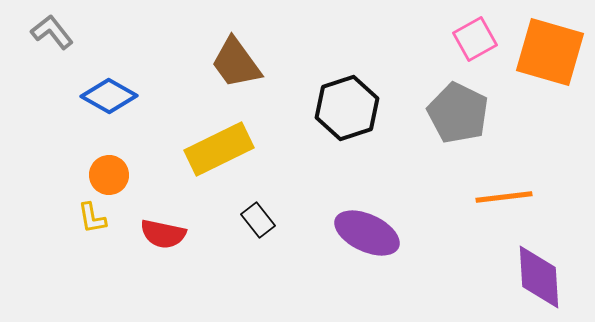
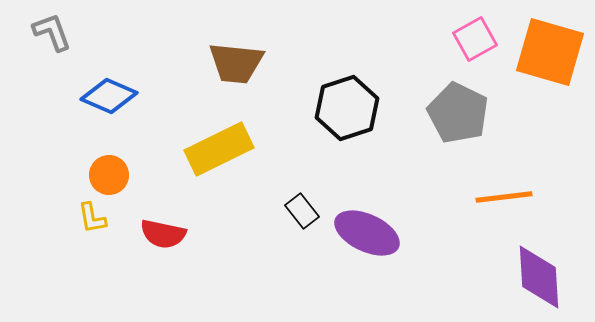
gray L-shape: rotated 18 degrees clockwise
brown trapezoid: rotated 48 degrees counterclockwise
blue diamond: rotated 6 degrees counterclockwise
black rectangle: moved 44 px right, 9 px up
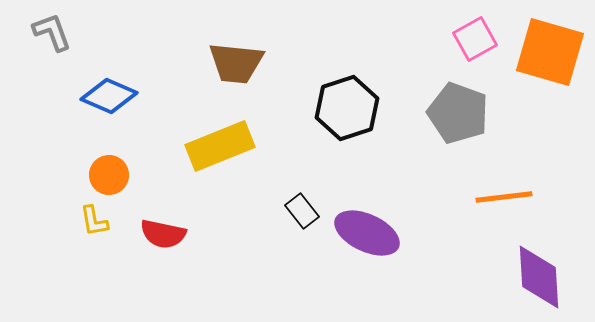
gray pentagon: rotated 6 degrees counterclockwise
yellow rectangle: moved 1 px right, 3 px up; rotated 4 degrees clockwise
yellow L-shape: moved 2 px right, 3 px down
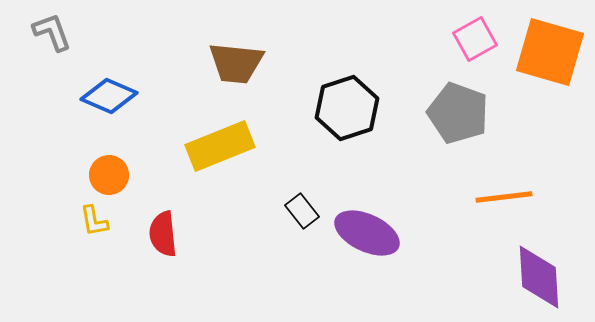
red semicircle: rotated 72 degrees clockwise
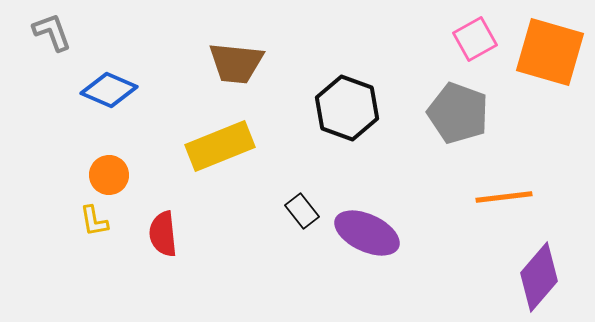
blue diamond: moved 6 px up
black hexagon: rotated 22 degrees counterclockwise
purple diamond: rotated 44 degrees clockwise
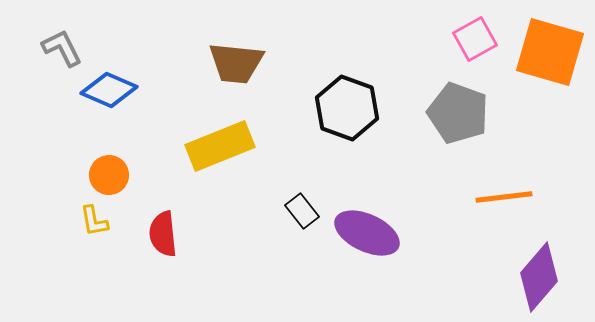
gray L-shape: moved 10 px right, 16 px down; rotated 6 degrees counterclockwise
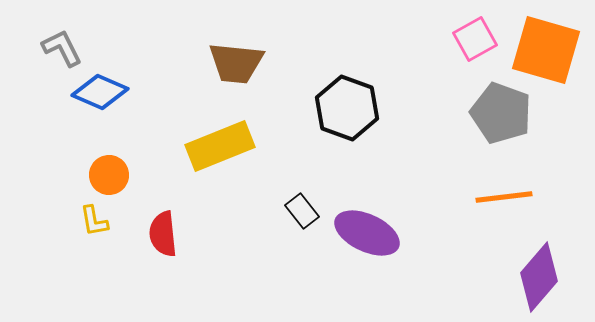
orange square: moved 4 px left, 2 px up
blue diamond: moved 9 px left, 2 px down
gray pentagon: moved 43 px right
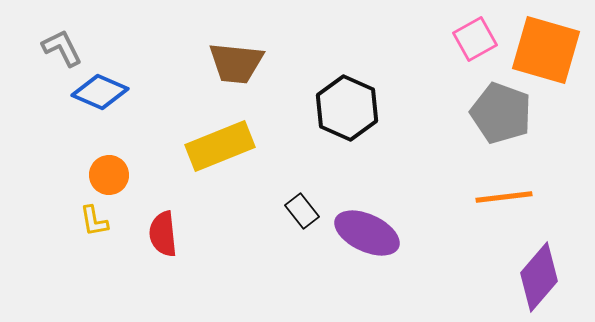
black hexagon: rotated 4 degrees clockwise
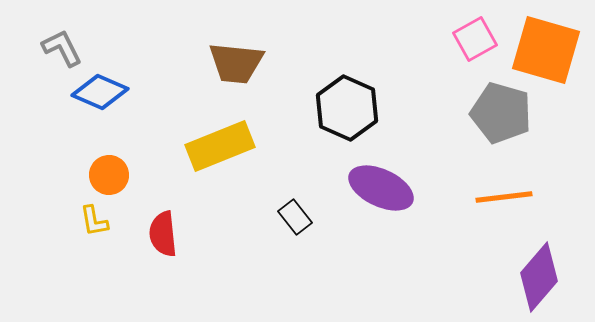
gray pentagon: rotated 4 degrees counterclockwise
black rectangle: moved 7 px left, 6 px down
purple ellipse: moved 14 px right, 45 px up
